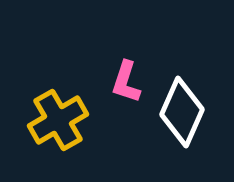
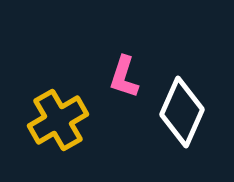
pink L-shape: moved 2 px left, 5 px up
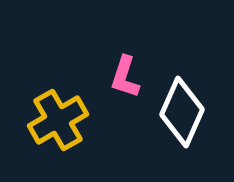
pink L-shape: moved 1 px right
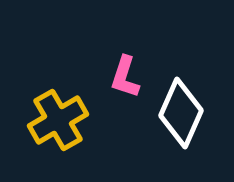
white diamond: moved 1 px left, 1 px down
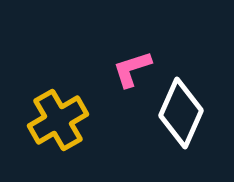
pink L-shape: moved 7 px right, 8 px up; rotated 54 degrees clockwise
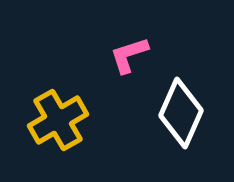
pink L-shape: moved 3 px left, 14 px up
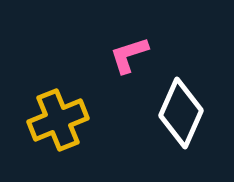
yellow cross: rotated 8 degrees clockwise
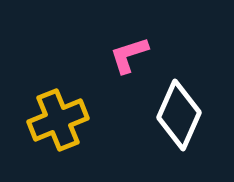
white diamond: moved 2 px left, 2 px down
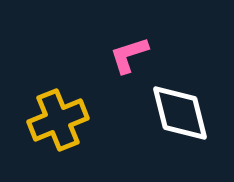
white diamond: moved 1 px right, 2 px up; rotated 38 degrees counterclockwise
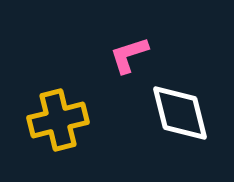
yellow cross: rotated 8 degrees clockwise
